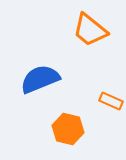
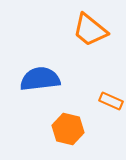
blue semicircle: rotated 15 degrees clockwise
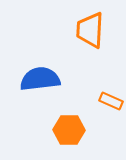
orange trapezoid: rotated 54 degrees clockwise
orange hexagon: moved 1 px right, 1 px down; rotated 12 degrees counterclockwise
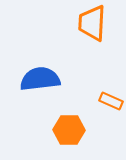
orange trapezoid: moved 2 px right, 7 px up
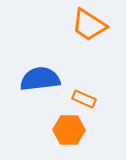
orange trapezoid: moved 3 px left, 2 px down; rotated 60 degrees counterclockwise
orange rectangle: moved 27 px left, 2 px up
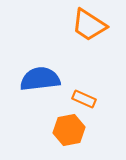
orange hexagon: rotated 12 degrees counterclockwise
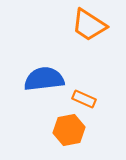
blue semicircle: moved 4 px right
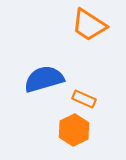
blue semicircle: rotated 9 degrees counterclockwise
orange hexagon: moved 5 px right; rotated 16 degrees counterclockwise
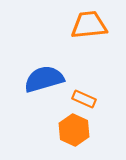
orange trapezoid: rotated 141 degrees clockwise
orange hexagon: rotated 8 degrees counterclockwise
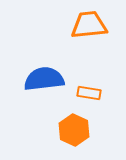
blue semicircle: rotated 9 degrees clockwise
orange rectangle: moved 5 px right, 6 px up; rotated 15 degrees counterclockwise
